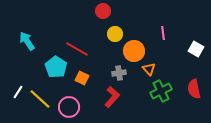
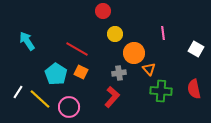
orange circle: moved 2 px down
cyan pentagon: moved 7 px down
orange square: moved 1 px left, 6 px up
green cross: rotated 30 degrees clockwise
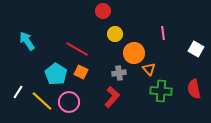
yellow line: moved 2 px right, 2 px down
pink circle: moved 5 px up
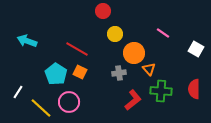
pink line: rotated 48 degrees counterclockwise
cyan arrow: rotated 36 degrees counterclockwise
orange square: moved 1 px left
red semicircle: rotated 12 degrees clockwise
red L-shape: moved 21 px right, 3 px down; rotated 10 degrees clockwise
yellow line: moved 1 px left, 7 px down
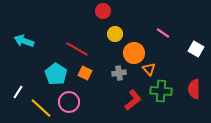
cyan arrow: moved 3 px left
orange square: moved 5 px right, 1 px down
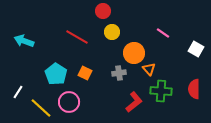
yellow circle: moved 3 px left, 2 px up
red line: moved 12 px up
red L-shape: moved 1 px right, 2 px down
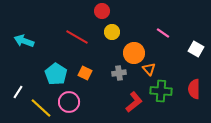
red circle: moved 1 px left
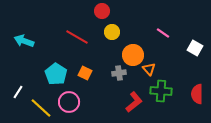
white square: moved 1 px left, 1 px up
orange circle: moved 1 px left, 2 px down
red semicircle: moved 3 px right, 5 px down
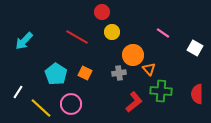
red circle: moved 1 px down
cyan arrow: rotated 66 degrees counterclockwise
pink circle: moved 2 px right, 2 px down
